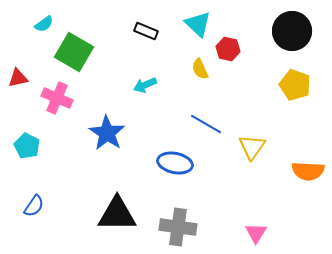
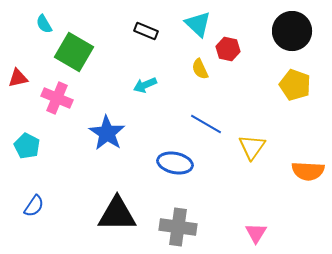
cyan semicircle: rotated 96 degrees clockwise
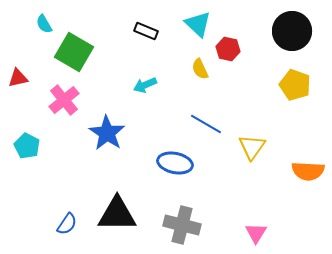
pink cross: moved 7 px right, 2 px down; rotated 28 degrees clockwise
blue semicircle: moved 33 px right, 18 px down
gray cross: moved 4 px right, 2 px up; rotated 6 degrees clockwise
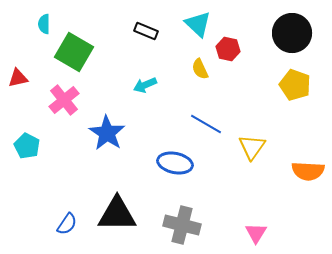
cyan semicircle: rotated 30 degrees clockwise
black circle: moved 2 px down
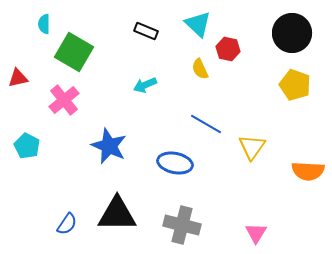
blue star: moved 2 px right, 13 px down; rotated 9 degrees counterclockwise
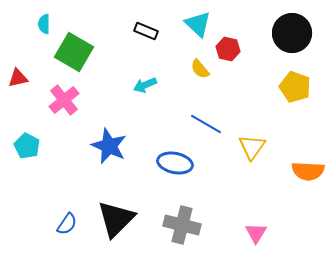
yellow semicircle: rotated 15 degrees counterclockwise
yellow pentagon: moved 2 px down
black triangle: moved 1 px left, 5 px down; rotated 45 degrees counterclockwise
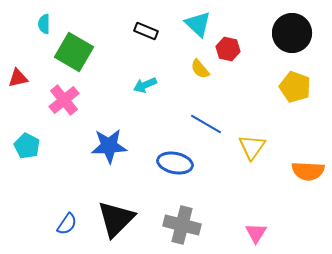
blue star: rotated 27 degrees counterclockwise
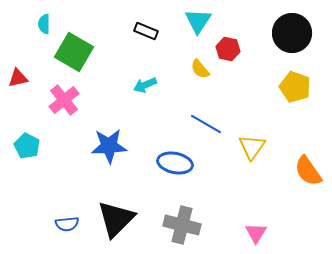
cyan triangle: moved 3 px up; rotated 20 degrees clockwise
orange semicircle: rotated 52 degrees clockwise
blue semicircle: rotated 50 degrees clockwise
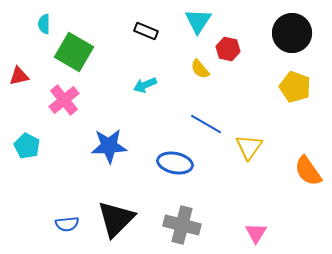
red triangle: moved 1 px right, 2 px up
yellow triangle: moved 3 px left
